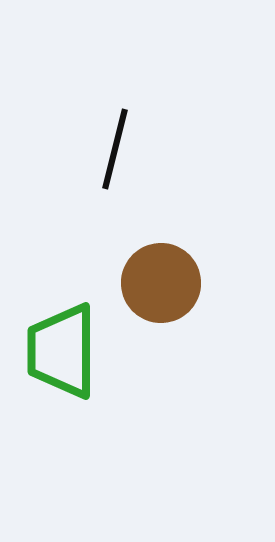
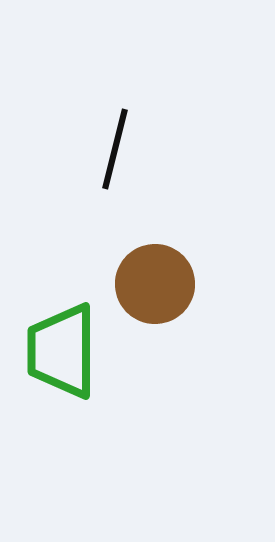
brown circle: moved 6 px left, 1 px down
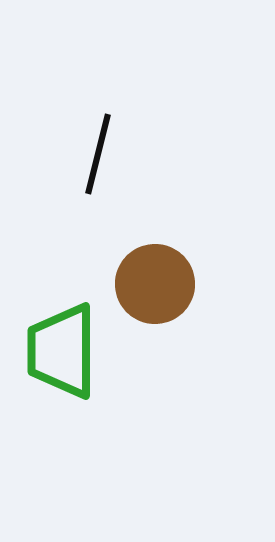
black line: moved 17 px left, 5 px down
